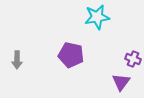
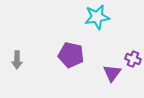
purple triangle: moved 9 px left, 9 px up
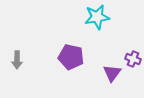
purple pentagon: moved 2 px down
